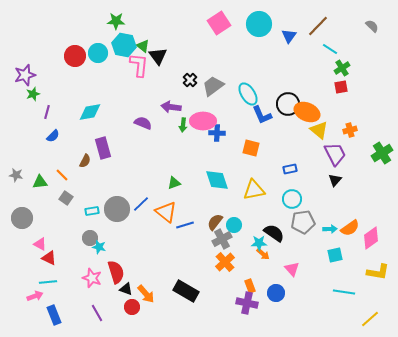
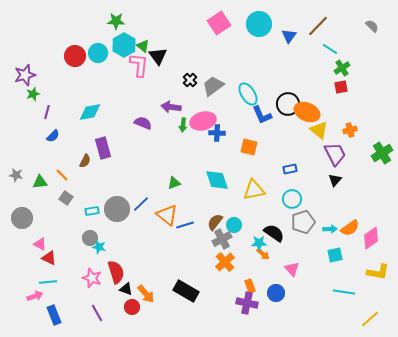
cyan hexagon at (124, 45): rotated 20 degrees clockwise
pink ellipse at (203, 121): rotated 15 degrees counterclockwise
orange square at (251, 148): moved 2 px left, 1 px up
orange triangle at (166, 212): moved 1 px right, 3 px down
gray pentagon at (303, 222): rotated 10 degrees counterclockwise
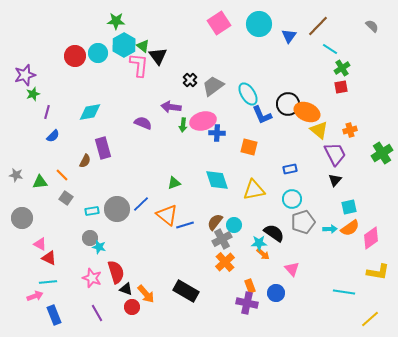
cyan square at (335, 255): moved 14 px right, 48 px up
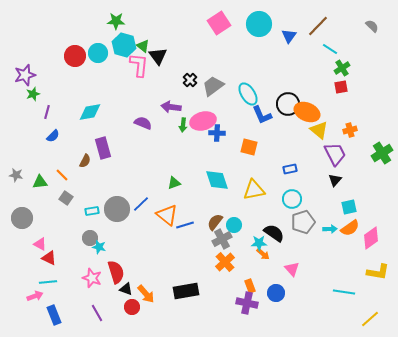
cyan hexagon at (124, 45): rotated 15 degrees counterclockwise
black rectangle at (186, 291): rotated 40 degrees counterclockwise
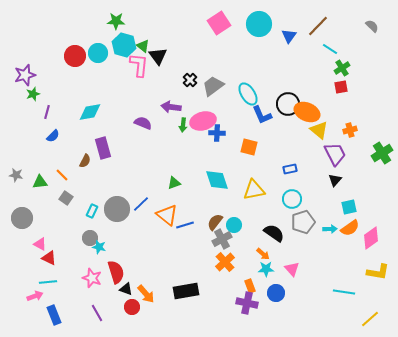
cyan rectangle at (92, 211): rotated 56 degrees counterclockwise
cyan star at (259, 243): moved 7 px right, 26 px down
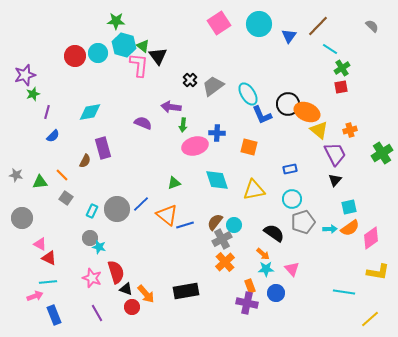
pink ellipse at (203, 121): moved 8 px left, 25 px down
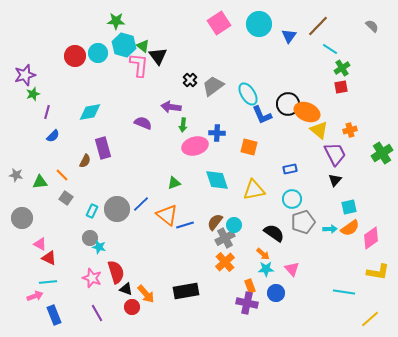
gray cross at (222, 239): moved 3 px right, 1 px up
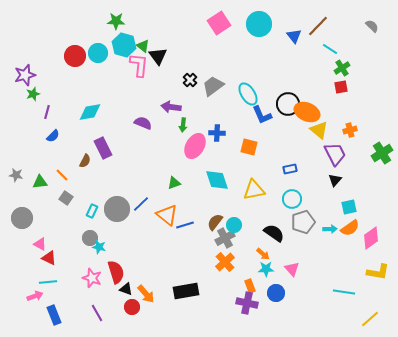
blue triangle at (289, 36): moved 5 px right; rotated 14 degrees counterclockwise
pink ellipse at (195, 146): rotated 45 degrees counterclockwise
purple rectangle at (103, 148): rotated 10 degrees counterclockwise
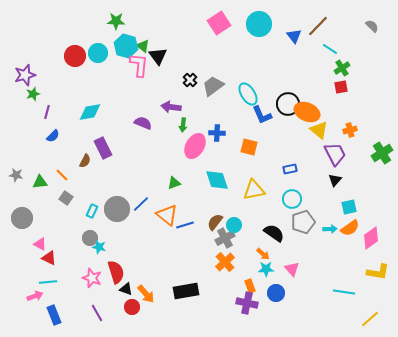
cyan hexagon at (124, 45): moved 2 px right, 1 px down
